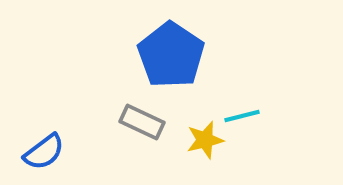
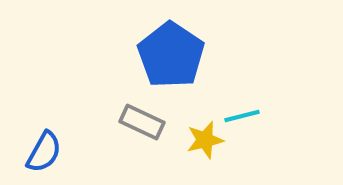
blue semicircle: rotated 24 degrees counterclockwise
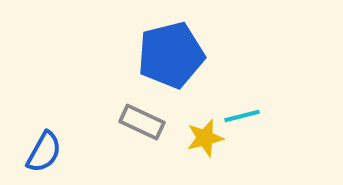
blue pentagon: rotated 24 degrees clockwise
yellow star: moved 2 px up
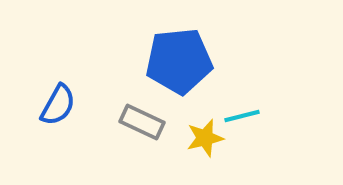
blue pentagon: moved 8 px right, 6 px down; rotated 8 degrees clockwise
blue semicircle: moved 14 px right, 47 px up
